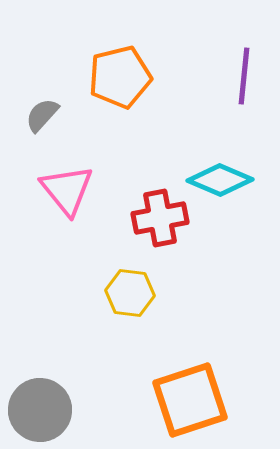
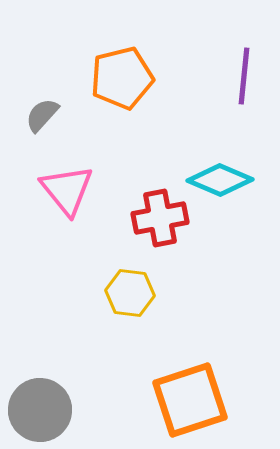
orange pentagon: moved 2 px right, 1 px down
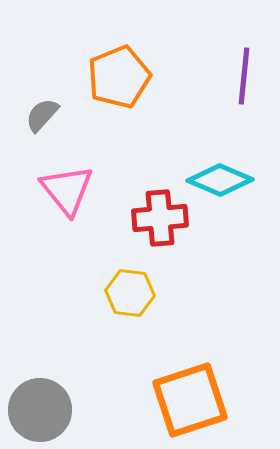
orange pentagon: moved 3 px left, 1 px up; rotated 8 degrees counterclockwise
red cross: rotated 6 degrees clockwise
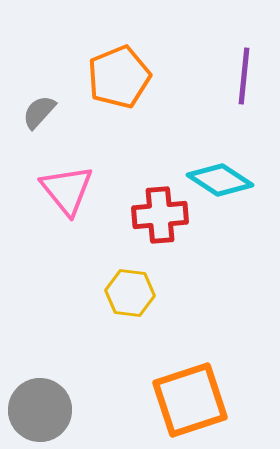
gray semicircle: moved 3 px left, 3 px up
cyan diamond: rotated 10 degrees clockwise
red cross: moved 3 px up
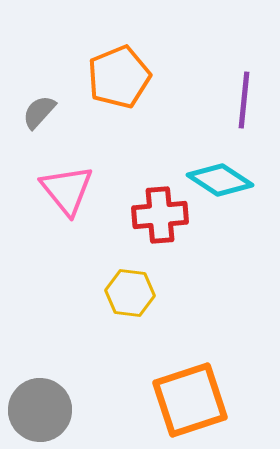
purple line: moved 24 px down
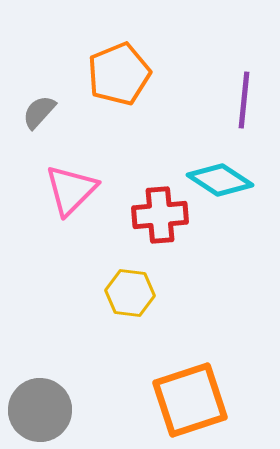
orange pentagon: moved 3 px up
pink triangle: moved 4 px right; rotated 24 degrees clockwise
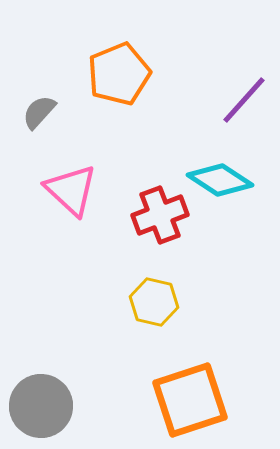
purple line: rotated 36 degrees clockwise
pink triangle: rotated 32 degrees counterclockwise
red cross: rotated 16 degrees counterclockwise
yellow hexagon: moved 24 px right, 9 px down; rotated 6 degrees clockwise
gray circle: moved 1 px right, 4 px up
